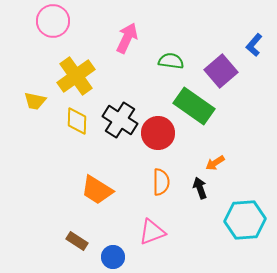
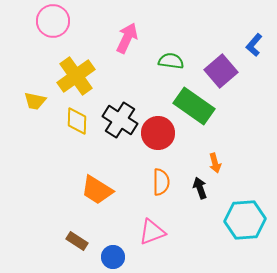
orange arrow: rotated 72 degrees counterclockwise
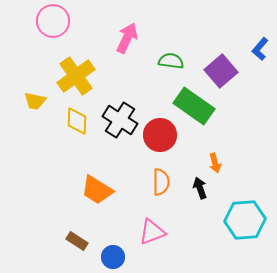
blue L-shape: moved 6 px right, 4 px down
red circle: moved 2 px right, 2 px down
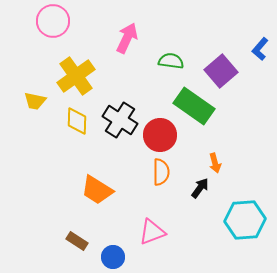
orange semicircle: moved 10 px up
black arrow: rotated 55 degrees clockwise
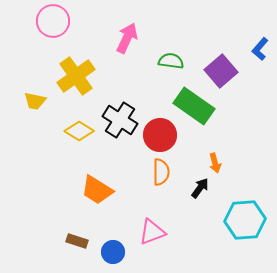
yellow diamond: moved 2 px right, 10 px down; rotated 60 degrees counterclockwise
brown rectangle: rotated 15 degrees counterclockwise
blue circle: moved 5 px up
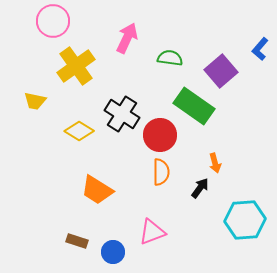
green semicircle: moved 1 px left, 3 px up
yellow cross: moved 10 px up
black cross: moved 2 px right, 6 px up
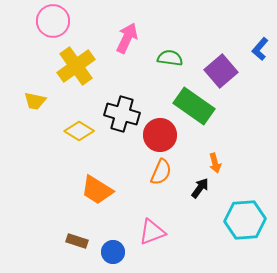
black cross: rotated 16 degrees counterclockwise
orange semicircle: rotated 24 degrees clockwise
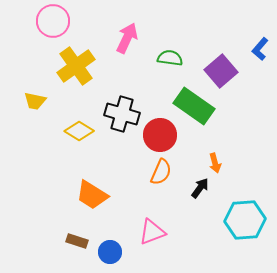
orange trapezoid: moved 5 px left, 5 px down
blue circle: moved 3 px left
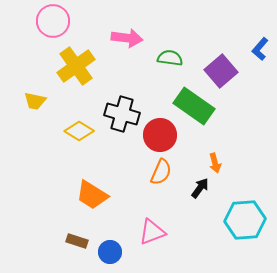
pink arrow: rotated 72 degrees clockwise
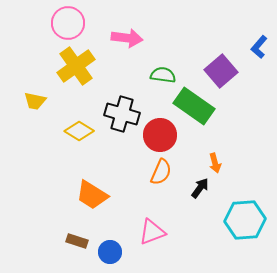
pink circle: moved 15 px right, 2 px down
blue L-shape: moved 1 px left, 2 px up
green semicircle: moved 7 px left, 17 px down
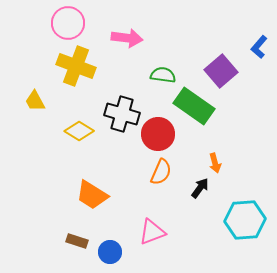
yellow cross: rotated 33 degrees counterclockwise
yellow trapezoid: rotated 50 degrees clockwise
red circle: moved 2 px left, 1 px up
